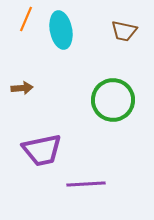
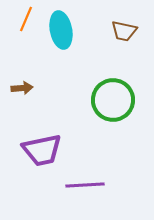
purple line: moved 1 px left, 1 px down
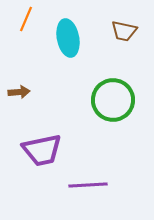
cyan ellipse: moved 7 px right, 8 px down
brown arrow: moved 3 px left, 4 px down
purple line: moved 3 px right
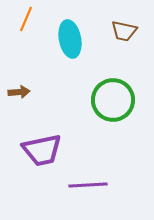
cyan ellipse: moved 2 px right, 1 px down
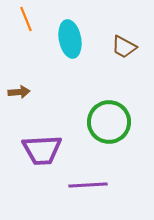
orange line: rotated 45 degrees counterclockwise
brown trapezoid: moved 16 px down; rotated 16 degrees clockwise
green circle: moved 4 px left, 22 px down
purple trapezoid: rotated 9 degrees clockwise
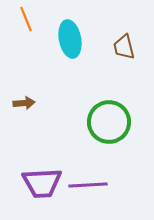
brown trapezoid: rotated 48 degrees clockwise
brown arrow: moved 5 px right, 11 px down
purple trapezoid: moved 33 px down
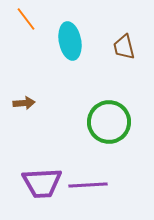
orange line: rotated 15 degrees counterclockwise
cyan ellipse: moved 2 px down
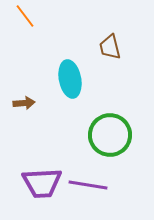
orange line: moved 1 px left, 3 px up
cyan ellipse: moved 38 px down
brown trapezoid: moved 14 px left
green circle: moved 1 px right, 13 px down
purple line: rotated 12 degrees clockwise
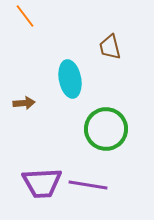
green circle: moved 4 px left, 6 px up
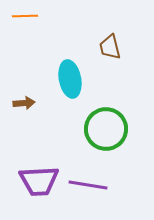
orange line: rotated 55 degrees counterclockwise
purple trapezoid: moved 3 px left, 2 px up
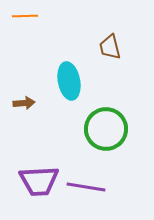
cyan ellipse: moved 1 px left, 2 px down
purple line: moved 2 px left, 2 px down
